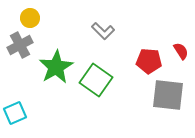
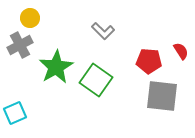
gray square: moved 6 px left, 1 px down
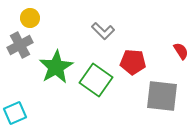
red pentagon: moved 16 px left, 1 px down
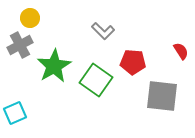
green star: moved 2 px left, 1 px up
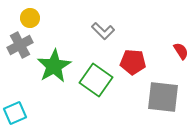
gray square: moved 1 px right, 1 px down
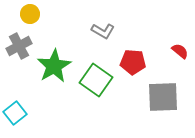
yellow circle: moved 4 px up
gray L-shape: rotated 15 degrees counterclockwise
gray cross: moved 1 px left, 1 px down
red semicircle: moved 1 px left; rotated 18 degrees counterclockwise
gray square: rotated 8 degrees counterclockwise
cyan square: rotated 15 degrees counterclockwise
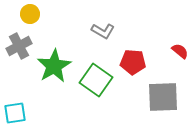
cyan square: rotated 30 degrees clockwise
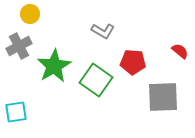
cyan square: moved 1 px right, 1 px up
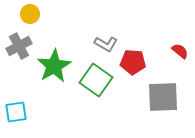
gray L-shape: moved 3 px right, 13 px down
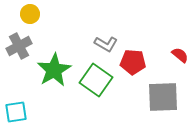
red semicircle: moved 4 px down
green star: moved 4 px down
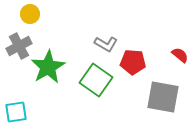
green star: moved 6 px left, 3 px up
gray square: rotated 12 degrees clockwise
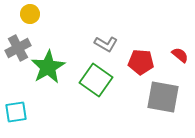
gray cross: moved 1 px left, 2 px down
red pentagon: moved 8 px right
